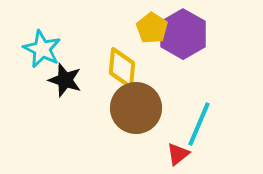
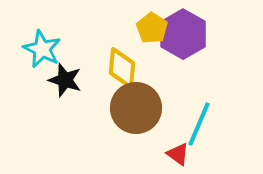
red triangle: rotated 45 degrees counterclockwise
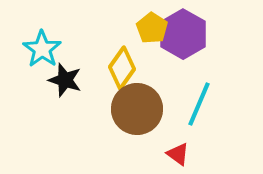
cyan star: rotated 9 degrees clockwise
yellow diamond: rotated 30 degrees clockwise
brown circle: moved 1 px right, 1 px down
cyan line: moved 20 px up
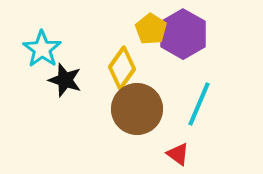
yellow pentagon: moved 1 px left, 1 px down
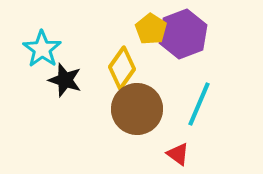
purple hexagon: rotated 9 degrees clockwise
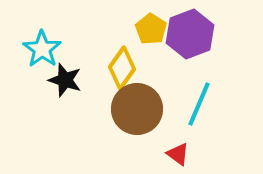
purple hexagon: moved 7 px right
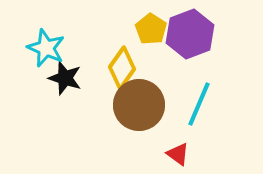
cyan star: moved 4 px right, 1 px up; rotated 12 degrees counterclockwise
black star: moved 2 px up
brown circle: moved 2 px right, 4 px up
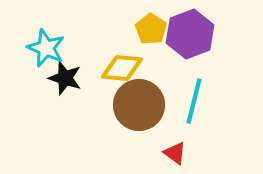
yellow diamond: rotated 60 degrees clockwise
cyan line: moved 5 px left, 3 px up; rotated 9 degrees counterclockwise
red triangle: moved 3 px left, 1 px up
